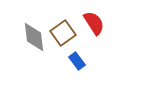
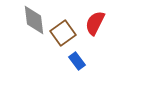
red semicircle: moved 1 px right; rotated 120 degrees counterclockwise
gray diamond: moved 17 px up
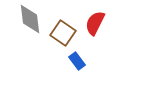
gray diamond: moved 4 px left, 1 px up
brown square: rotated 20 degrees counterclockwise
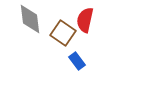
red semicircle: moved 10 px left, 3 px up; rotated 15 degrees counterclockwise
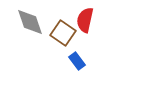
gray diamond: moved 3 px down; rotated 12 degrees counterclockwise
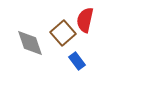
gray diamond: moved 21 px down
brown square: rotated 15 degrees clockwise
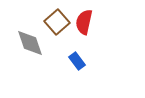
red semicircle: moved 1 px left, 2 px down
brown square: moved 6 px left, 11 px up
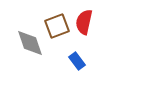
brown square: moved 4 px down; rotated 20 degrees clockwise
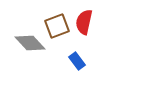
gray diamond: rotated 24 degrees counterclockwise
